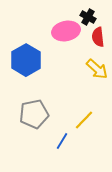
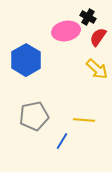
red semicircle: rotated 42 degrees clockwise
gray pentagon: moved 2 px down
yellow line: rotated 50 degrees clockwise
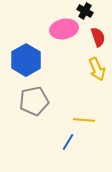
black cross: moved 3 px left, 6 px up
pink ellipse: moved 2 px left, 2 px up
red semicircle: rotated 126 degrees clockwise
yellow arrow: rotated 25 degrees clockwise
gray pentagon: moved 15 px up
blue line: moved 6 px right, 1 px down
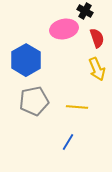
red semicircle: moved 1 px left, 1 px down
yellow line: moved 7 px left, 13 px up
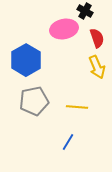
yellow arrow: moved 2 px up
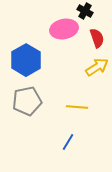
yellow arrow: rotated 100 degrees counterclockwise
gray pentagon: moved 7 px left
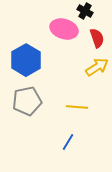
pink ellipse: rotated 28 degrees clockwise
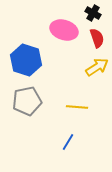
black cross: moved 8 px right, 2 px down
pink ellipse: moved 1 px down
blue hexagon: rotated 12 degrees counterclockwise
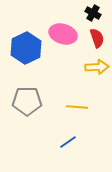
pink ellipse: moved 1 px left, 4 px down
blue hexagon: moved 12 px up; rotated 16 degrees clockwise
yellow arrow: rotated 30 degrees clockwise
gray pentagon: rotated 12 degrees clockwise
blue line: rotated 24 degrees clockwise
